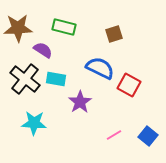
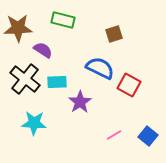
green rectangle: moved 1 px left, 7 px up
cyan rectangle: moved 1 px right, 3 px down; rotated 12 degrees counterclockwise
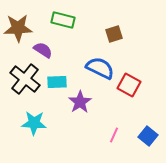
pink line: rotated 35 degrees counterclockwise
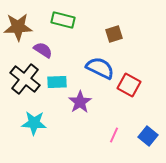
brown star: moved 1 px up
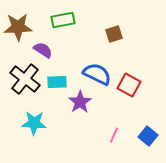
green rectangle: rotated 25 degrees counterclockwise
blue semicircle: moved 3 px left, 6 px down
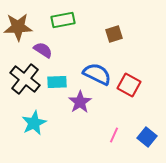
cyan star: rotated 30 degrees counterclockwise
blue square: moved 1 px left, 1 px down
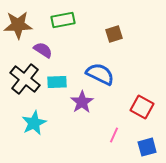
brown star: moved 2 px up
blue semicircle: moved 3 px right
red square: moved 13 px right, 22 px down
purple star: moved 2 px right
blue square: moved 10 px down; rotated 36 degrees clockwise
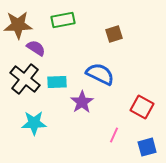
purple semicircle: moved 7 px left, 2 px up
cyan star: rotated 25 degrees clockwise
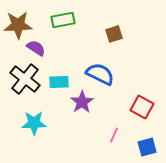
cyan rectangle: moved 2 px right
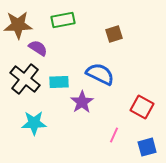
purple semicircle: moved 2 px right
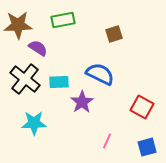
pink line: moved 7 px left, 6 px down
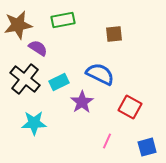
brown star: rotated 8 degrees counterclockwise
brown square: rotated 12 degrees clockwise
cyan rectangle: rotated 24 degrees counterclockwise
red square: moved 12 px left
